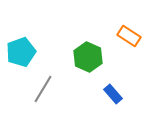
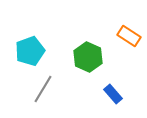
cyan pentagon: moved 9 px right, 1 px up
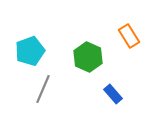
orange rectangle: rotated 25 degrees clockwise
gray line: rotated 8 degrees counterclockwise
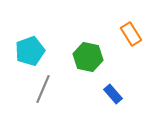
orange rectangle: moved 2 px right, 2 px up
green hexagon: rotated 12 degrees counterclockwise
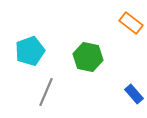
orange rectangle: moved 11 px up; rotated 20 degrees counterclockwise
gray line: moved 3 px right, 3 px down
blue rectangle: moved 21 px right
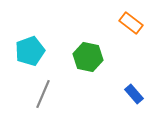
gray line: moved 3 px left, 2 px down
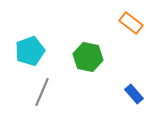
gray line: moved 1 px left, 2 px up
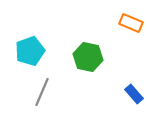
orange rectangle: rotated 15 degrees counterclockwise
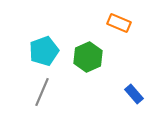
orange rectangle: moved 12 px left
cyan pentagon: moved 14 px right
green hexagon: rotated 24 degrees clockwise
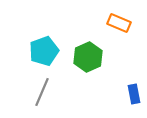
blue rectangle: rotated 30 degrees clockwise
